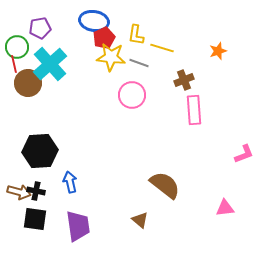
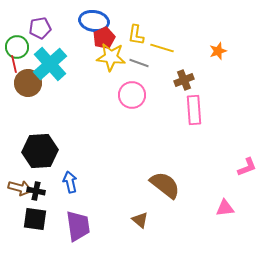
pink L-shape: moved 3 px right, 13 px down
brown arrow: moved 1 px right, 4 px up
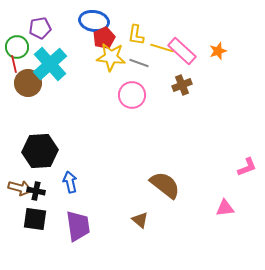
brown cross: moved 2 px left, 5 px down
pink rectangle: moved 12 px left, 59 px up; rotated 44 degrees counterclockwise
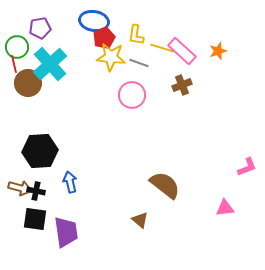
purple trapezoid: moved 12 px left, 6 px down
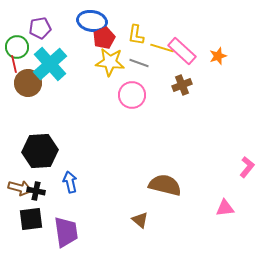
blue ellipse: moved 2 px left
orange star: moved 5 px down
yellow star: moved 1 px left, 5 px down
pink L-shape: rotated 30 degrees counterclockwise
brown semicircle: rotated 24 degrees counterclockwise
black square: moved 4 px left; rotated 15 degrees counterclockwise
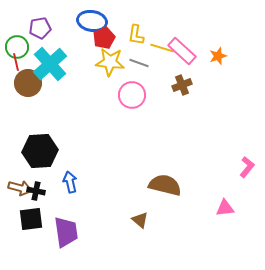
red line: moved 2 px right, 2 px up
